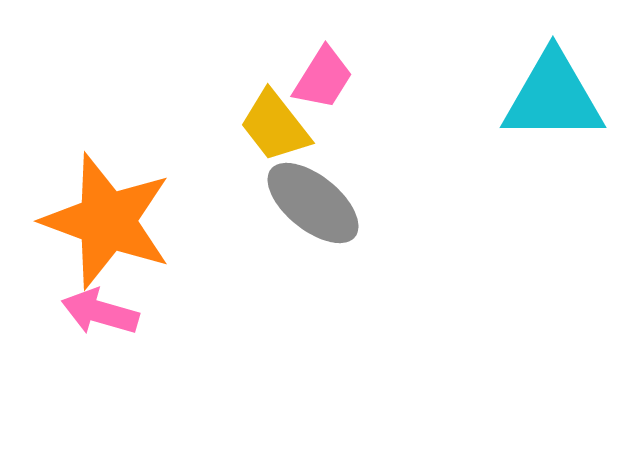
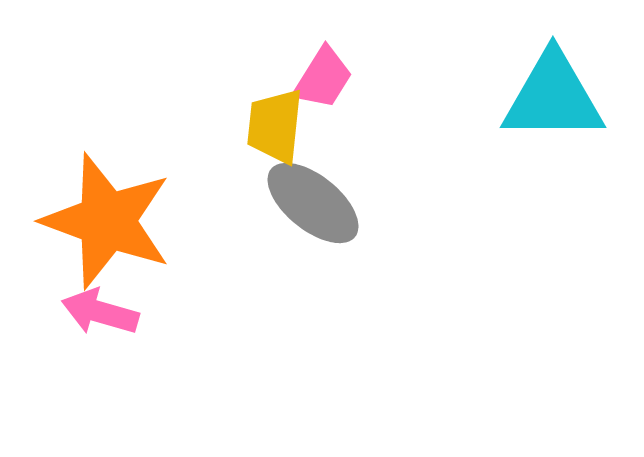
yellow trapezoid: rotated 44 degrees clockwise
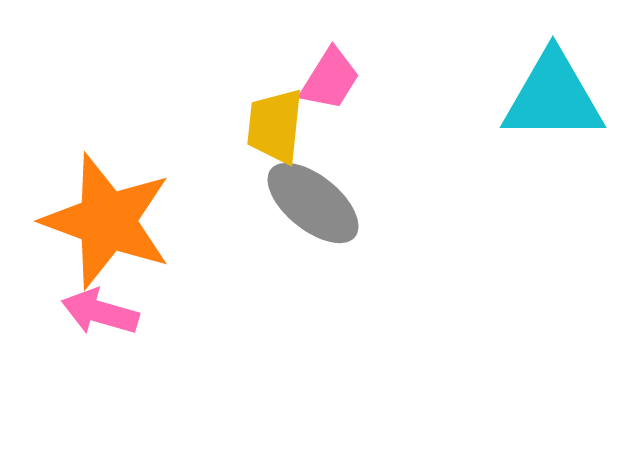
pink trapezoid: moved 7 px right, 1 px down
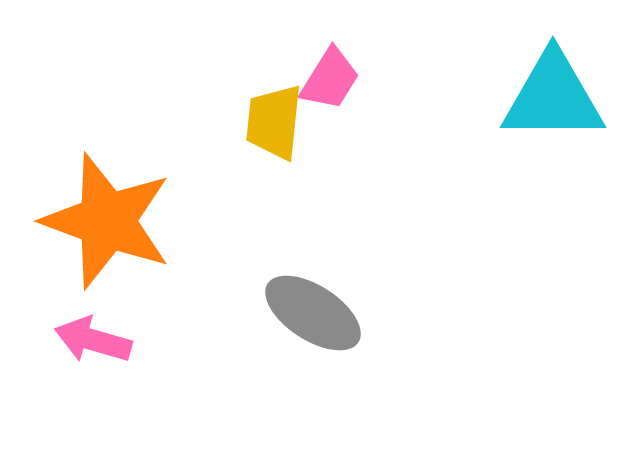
yellow trapezoid: moved 1 px left, 4 px up
gray ellipse: moved 110 px down; rotated 6 degrees counterclockwise
pink arrow: moved 7 px left, 28 px down
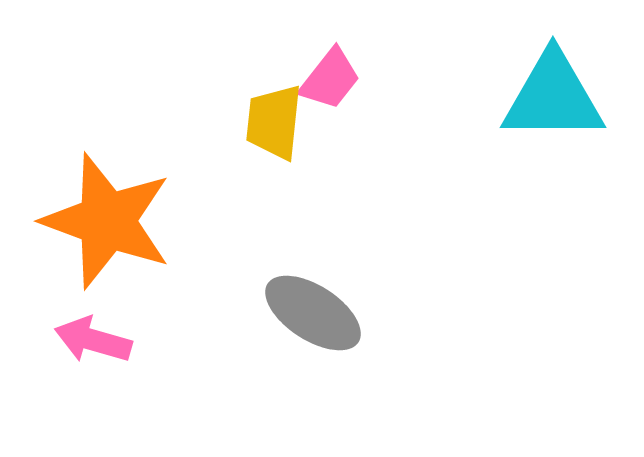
pink trapezoid: rotated 6 degrees clockwise
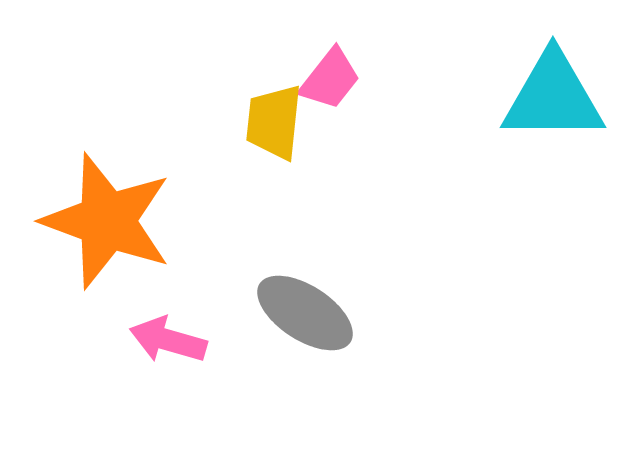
gray ellipse: moved 8 px left
pink arrow: moved 75 px right
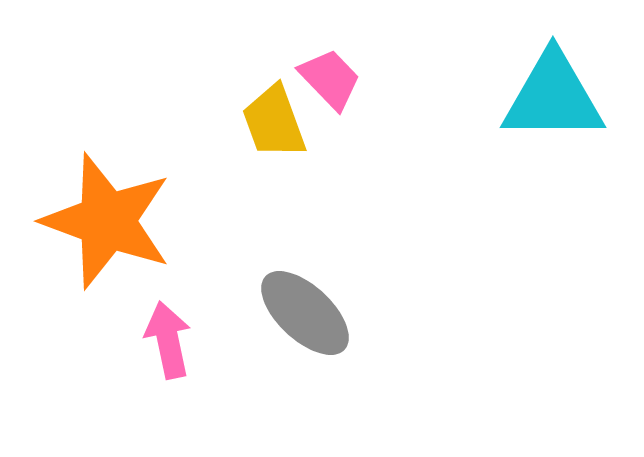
pink trapezoid: rotated 82 degrees counterclockwise
yellow trapezoid: rotated 26 degrees counterclockwise
gray ellipse: rotated 10 degrees clockwise
pink arrow: rotated 62 degrees clockwise
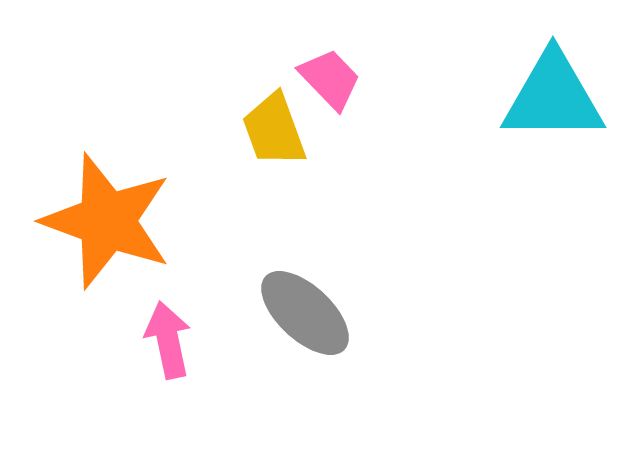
yellow trapezoid: moved 8 px down
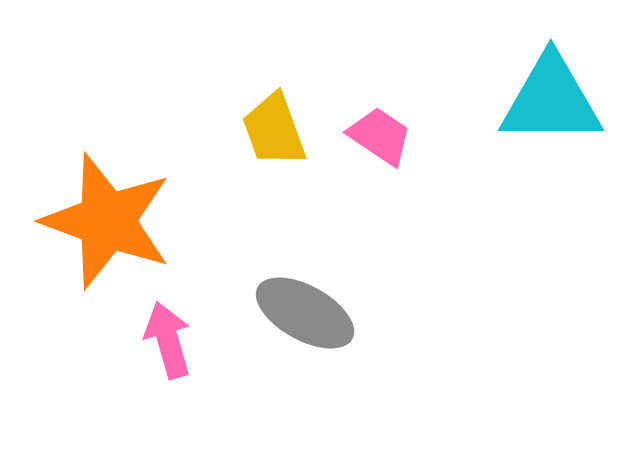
pink trapezoid: moved 50 px right, 57 px down; rotated 12 degrees counterclockwise
cyan triangle: moved 2 px left, 3 px down
gray ellipse: rotated 14 degrees counterclockwise
pink arrow: rotated 4 degrees counterclockwise
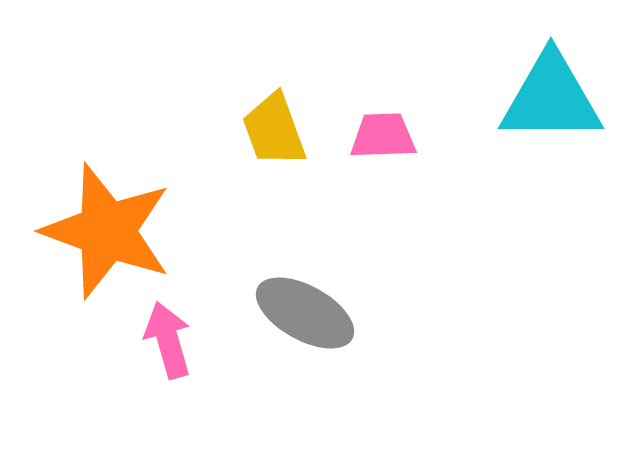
cyan triangle: moved 2 px up
pink trapezoid: moved 3 px right; rotated 36 degrees counterclockwise
orange star: moved 10 px down
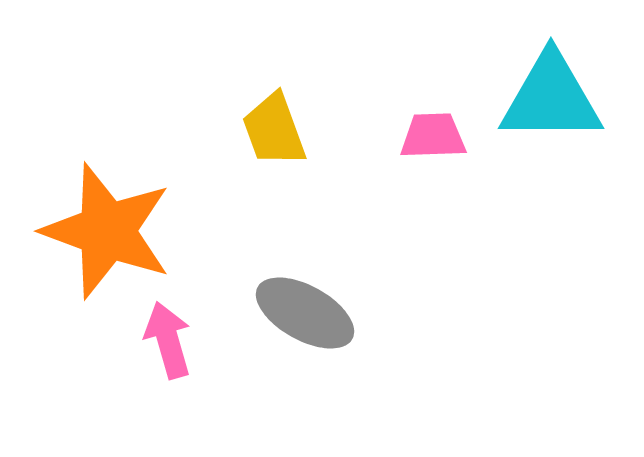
pink trapezoid: moved 50 px right
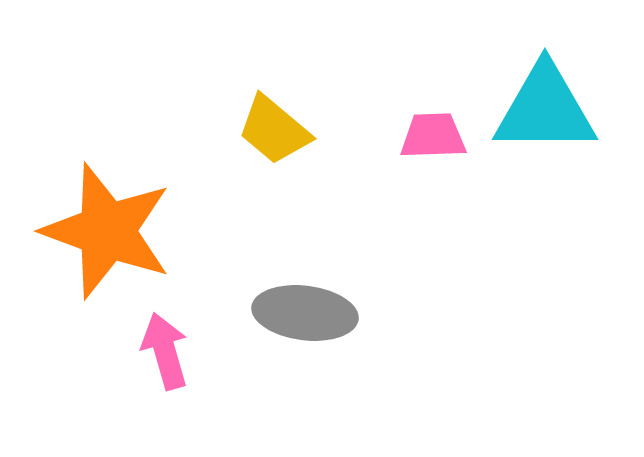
cyan triangle: moved 6 px left, 11 px down
yellow trapezoid: rotated 30 degrees counterclockwise
gray ellipse: rotated 22 degrees counterclockwise
pink arrow: moved 3 px left, 11 px down
